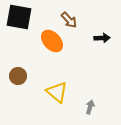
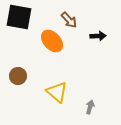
black arrow: moved 4 px left, 2 px up
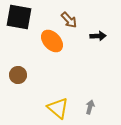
brown circle: moved 1 px up
yellow triangle: moved 1 px right, 16 px down
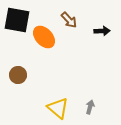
black square: moved 2 px left, 3 px down
black arrow: moved 4 px right, 5 px up
orange ellipse: moved 8 px left, 4 px up
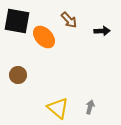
black square: moved 1 px down
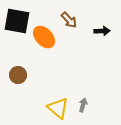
gray arrow: moved 7 px left, 2 px up
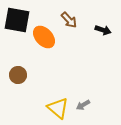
black square: moved 1 px up
black arrow: moved 1 px right, 1 px up; rotated 21 degrees clockwise
gray arrow: rotated 136 degrees counterclockwise
